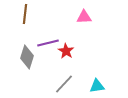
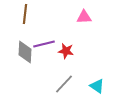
purple line: moved 4 px left, 1 px down
red star: rotated 21 degrees counterclockwise
gray diamond: moved 2 px left, 5 px up; rotated 15 degrees counterclockwise
cyan triangle: rotated 42 degrees clockwise
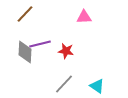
brown line: rotated 36 degrees clockwise
purple line: moved 4 px left
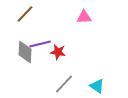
red star: moved 8 px left, 1 px down
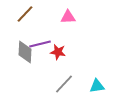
pink triangle: moved 16 px left
cyan triangle: rotated 42 degrees counterclockwise
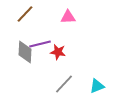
cyan triangle: rotated 14 degrees counterclockwise
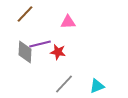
pink triangle: moved 5 px down
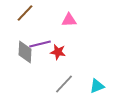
brown line: moved 1 px up
pink triangle: moved 1 px right, 2 px up
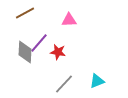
brown line: rotated 18 degrees clockwise
purple line: moved 1 px left, 1 px up; rotated 35 degrees counterclockwise
cyan triangle: moved 5 px up
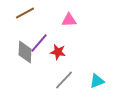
gray line: moved 4 px up
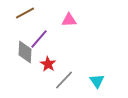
purple line: moved 4 px up
red star: moved 10 px left, 12 px down; rotated 21 degrees clockwise
cyan triangle: rotated 42 degrees counterclockwise
